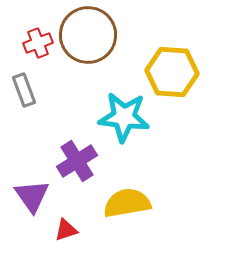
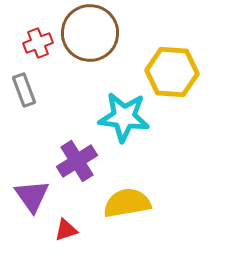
brown circle: moved 2 px right, 2 px up
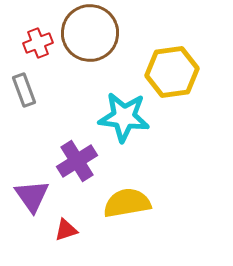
yellow hexagon: rotated 12 degrees counterclockwise
